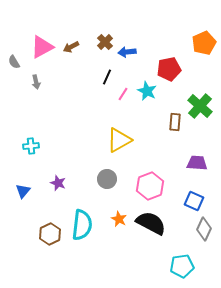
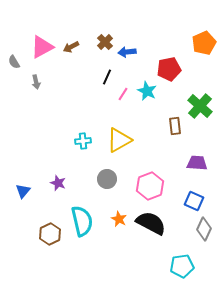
brown rectangle: moved 4 px down; rotated 12 degrees counterclockwise
cyan cross: moved 52 px right, 5 px up
cyan semicircle: moved 4 px up; rotated 20 degrees counterclockwise
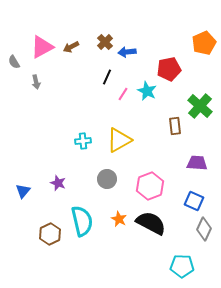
cyan pentagon: rotated 10 degrees clockwise
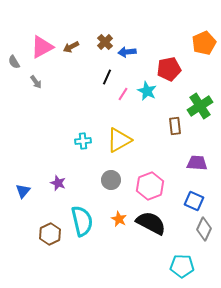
gray arrow: rotated 24 degrees counterclockwise
green cross: rotated 15 degrees clockwise
gray circle: moved 4 px right, 1 px down
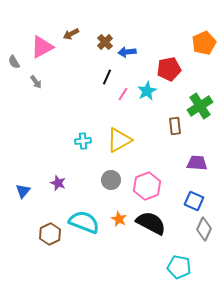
brown arrow: moved 13 px up
cyan star: rotated 18 degrees clockwise
pink hexagon: moved 3 px left
cyan semicircle: moved 2 px right, 1 px down; rotated 56 degrees counterclockwise
cyan pentagon: moved 3 px left, 1 px down; rotated 10 degrees clockwise
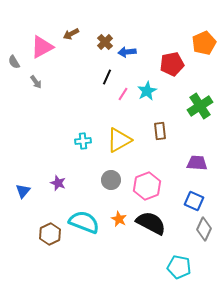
red pentagon: moved 3 px right, 5 px up
brown rectangle: moved 15 px left, 5 px down
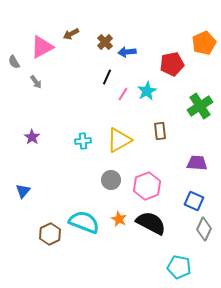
purple star: moved 26 px left, 46 px up; rotated 14 degrees clockwise
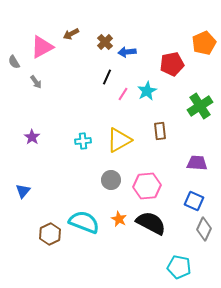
pink hexagon: rotated 16 degrees clockwise
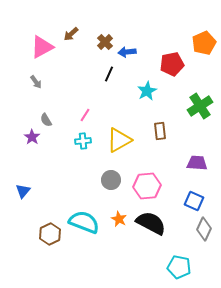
brown arrow: rotated 14 degrees counterclockwise
gray semicircle: moved 32 px right, 58 px down
black line: moved 2 px right, 3 px up
pink line: moved 38 px left, 21 px down
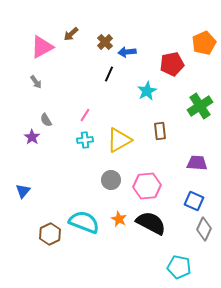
cyan cross: moved 2 px right, 1 px up
